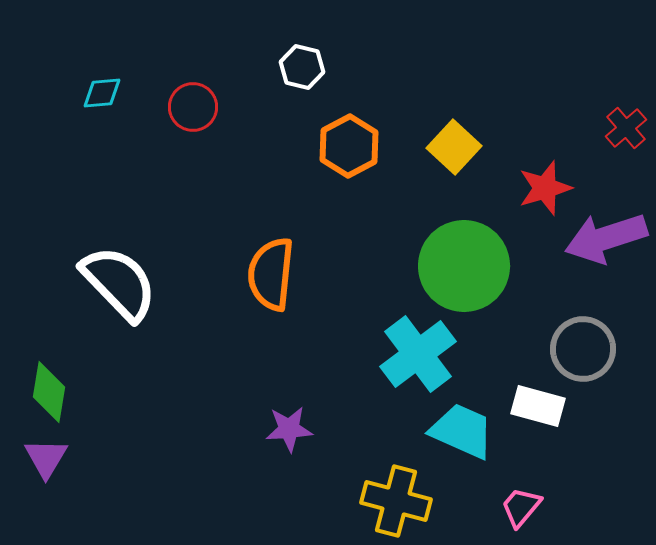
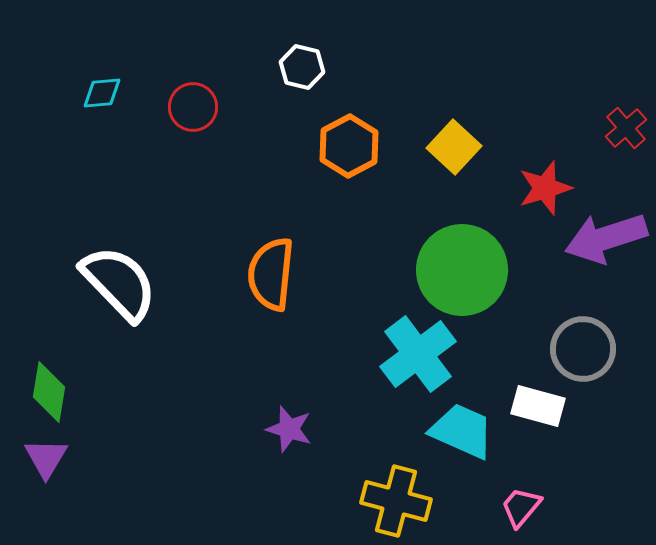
green circle: moved 2 px left, 4 px down
purple star: rotated 21 degrees clockwise
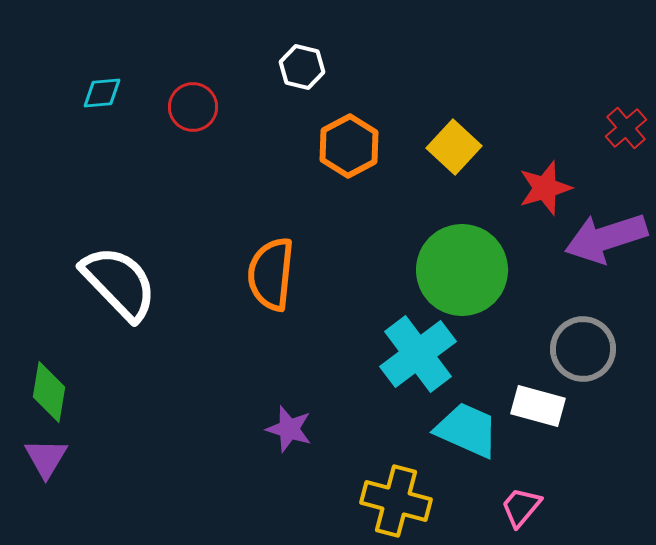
cyan trapezoid: moved 5 px right, 1 px up
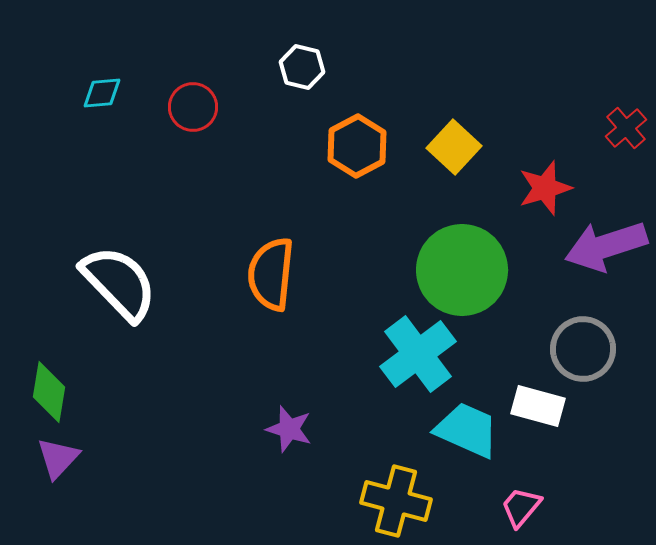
orange hexagon: moved 8 px right
purple arrow: moved 8 px down
purple triangle: moved 12 px right; rotated 12 degrees clockwise
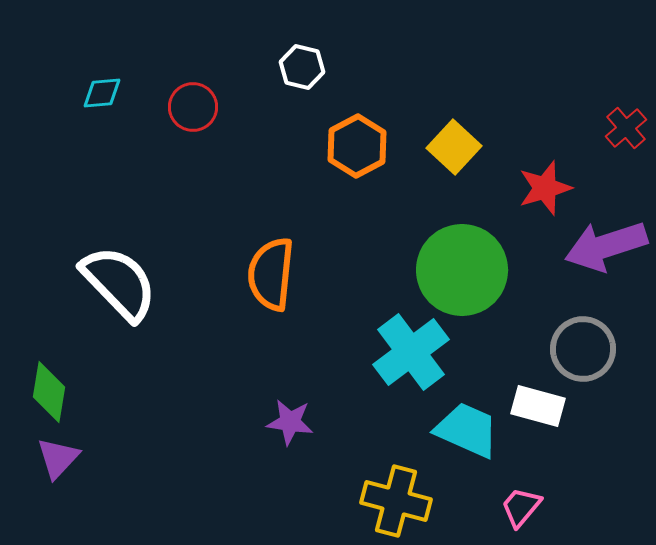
cyan cross: moved 7 px left, 2 px up
purple star: moved 1 px right, 7 px up; rotated 9 degrees counterclockwise
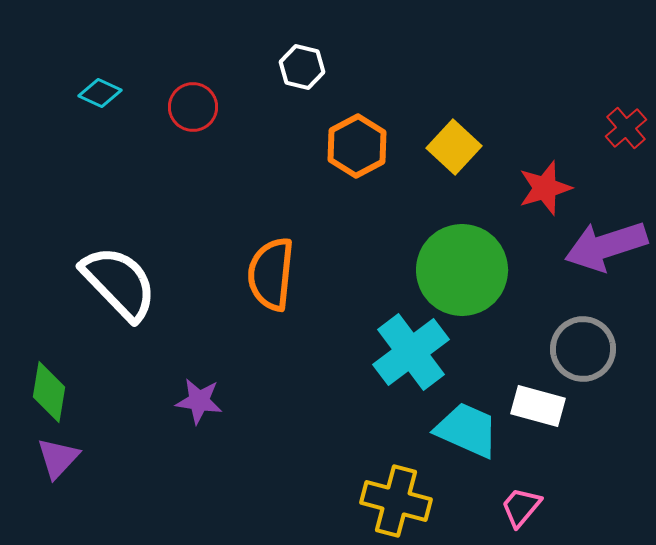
cyan diamond: moved 2 px left; rotated 30 degrees clockwise
purple star: moved 91 px left, 21 px up
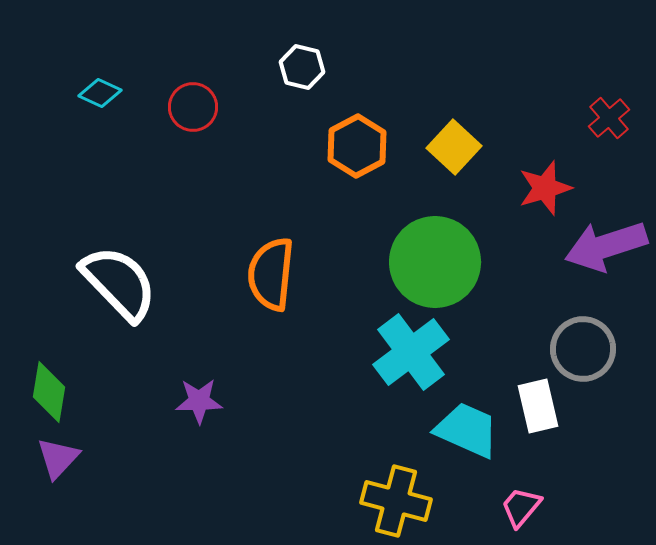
red cross: moved 17 px left, 10 px up
green circle: moved 27 px left, 8 px up
purple star: rotated 9 degrees counterclockwise
white rectangle: rotated 62 degrees clockwise
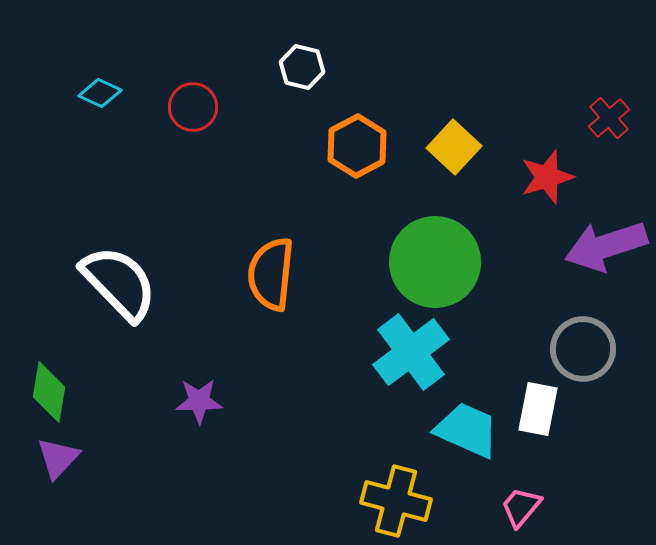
red star: moved 2 px right, 11 px up
white rectangle: moved 3 px down; rotated 24 degrees clockwise
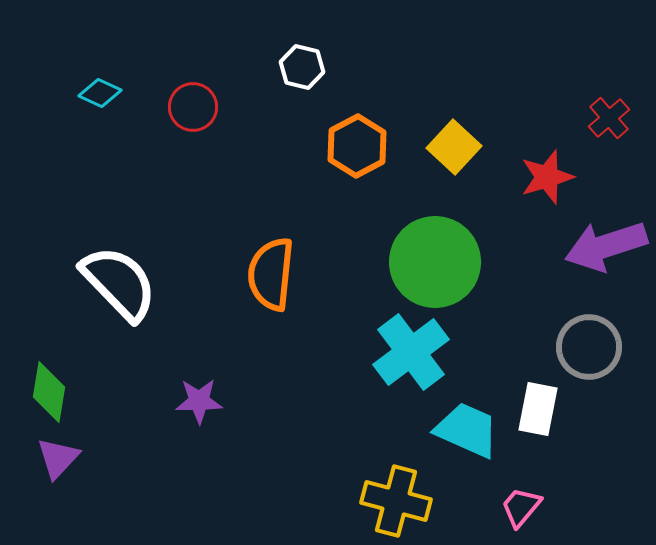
gray circle: moved 6 px right, 2 px up
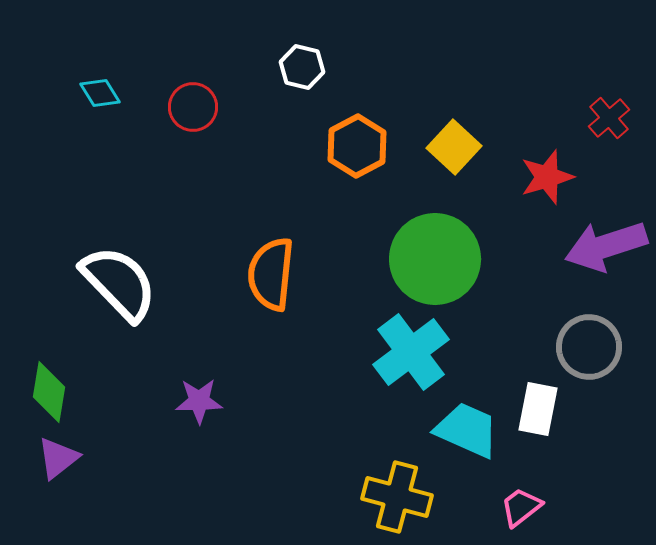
cyan diamond: rotated 33 degrees clockwise
green circle: moved 3 px up
purple triangle: rotated 9 degrees clockwise
yellow cross: moved 1 px right, 4 px up
pink trapezoid: rotated 12 degrees clockwise
